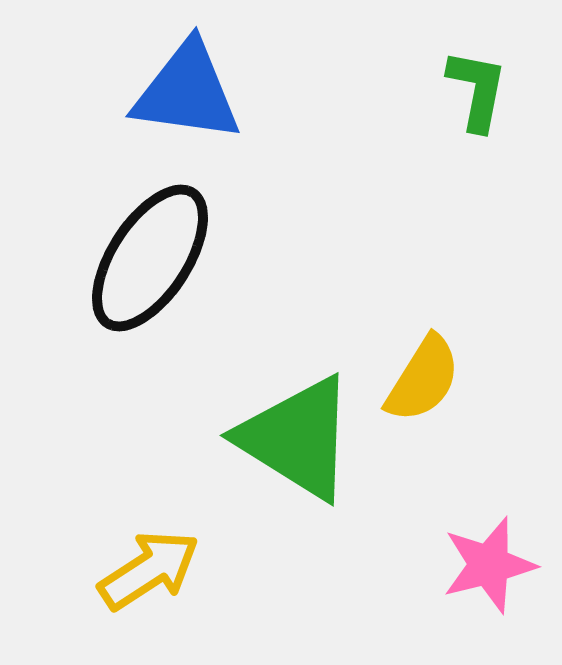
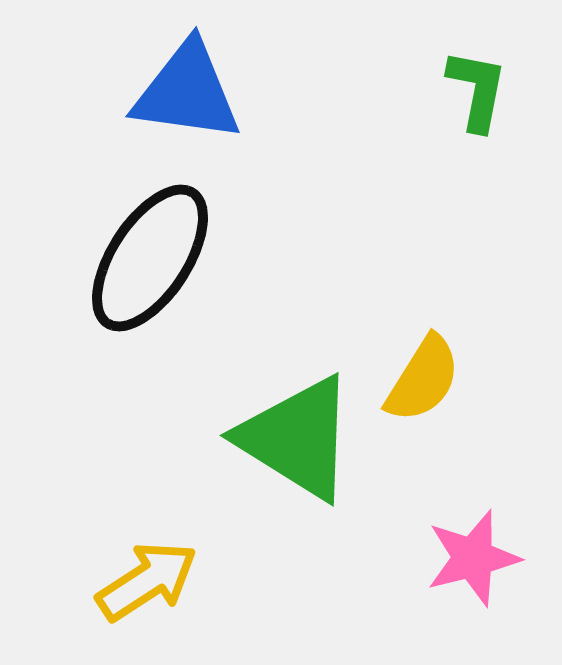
pink star: moved 16 px left, 7 px up
yellow arrow: moved 2 px left, 11 px down
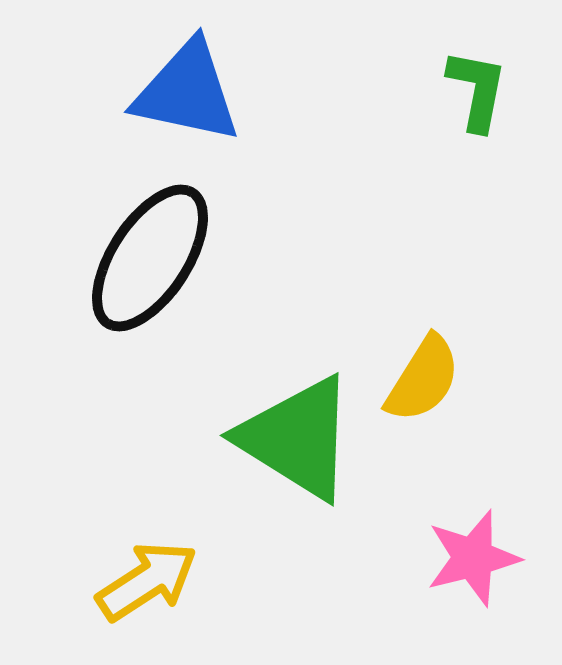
blue triangle: rotated 4 degrees clockwise
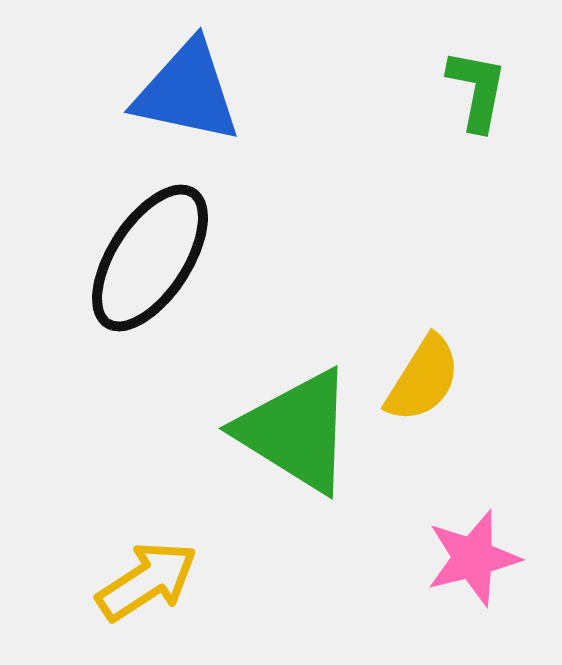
green triangle: moved 1 px left, 7 px up
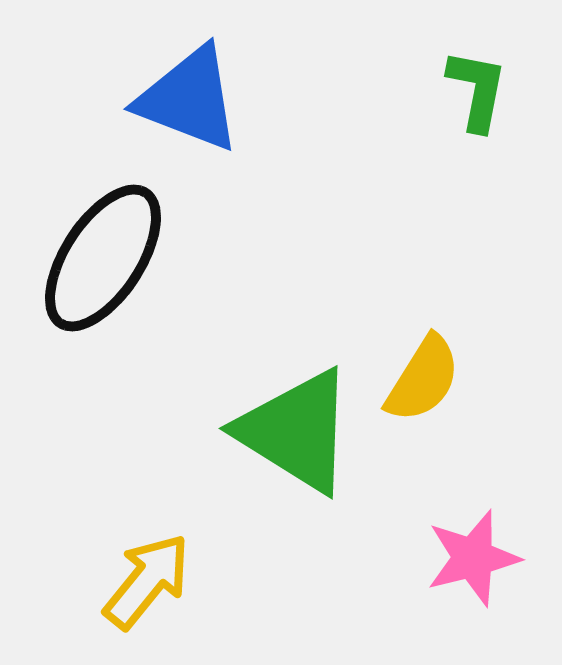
blue triangle: moved 2 px right, 7 px down; rotated 9 degrees clockwise
black ellipse: moved 47 px left
yellow arrow: rotated 18 degrees counterclockwise
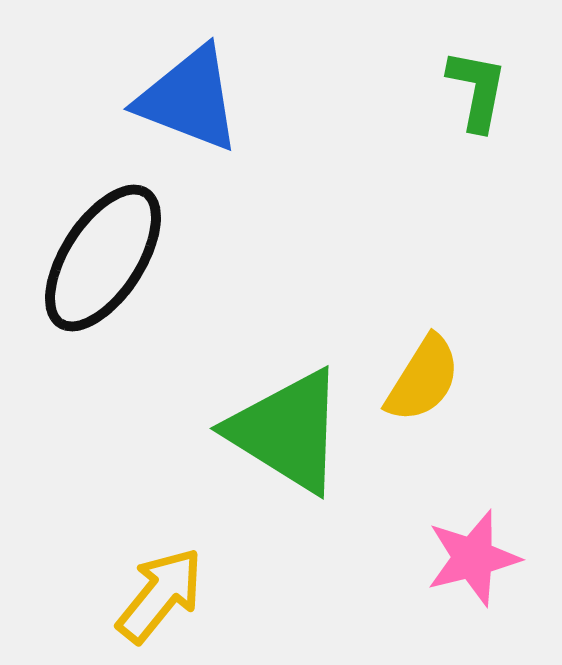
green triangle: moved 9 px left
yellow arrow: moved 13 px right, 14 px down
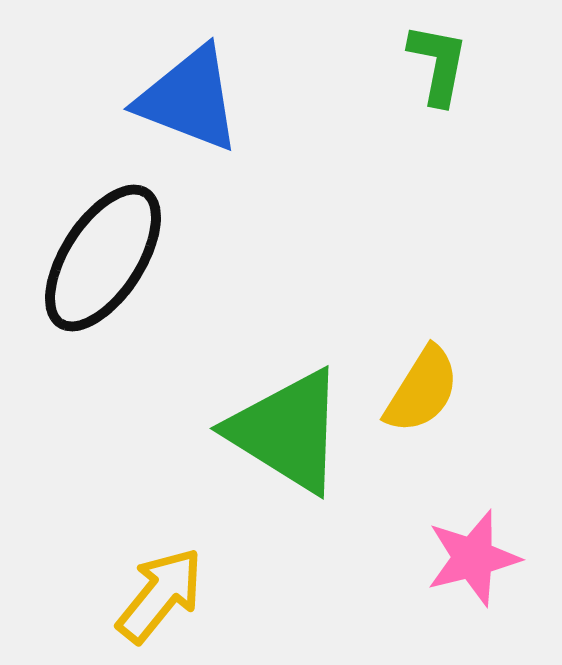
green L-shape: moved 39 px left, 26 px up
yellow semicircle: moved 1 px left, 11 px down
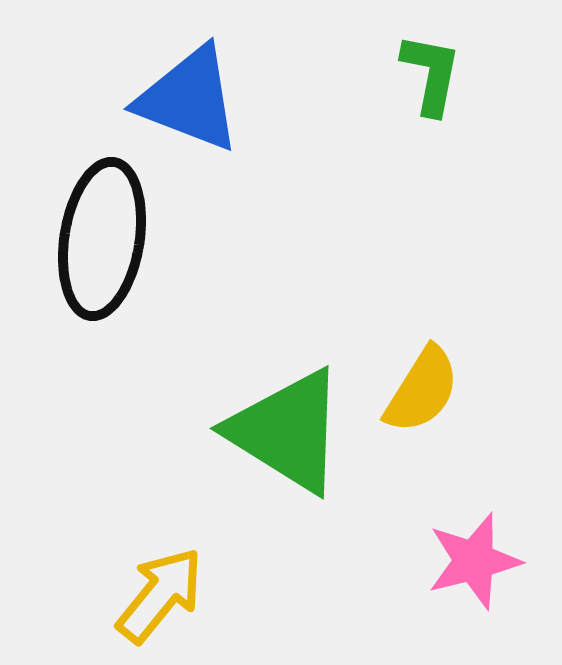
green L-shape: moved 7 px left, 10 px down
black ellipse: moved 1 px left, 19 px up; rotated 24 degrees counterclockwise
pink star: moved 1 px right, 3 px down
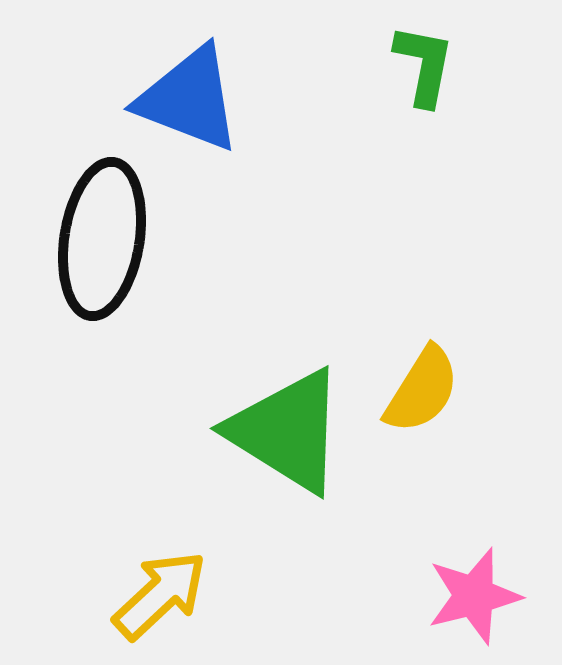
green L-shape: moved 7 px left, 9 px up
pink star: moved 35 px down
yellow arrow: rotated 8 degrees clockwise
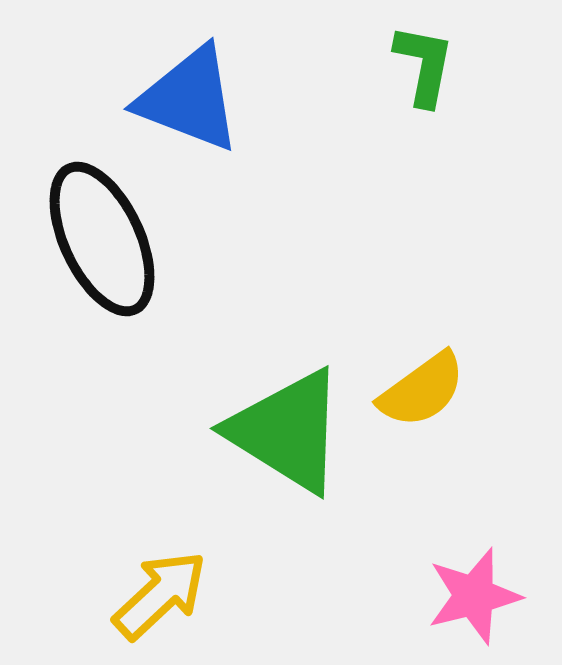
black ellipse: rotated 34 degrees counterclockwise
yellow semicircle: rotated 22 degrees clockwise
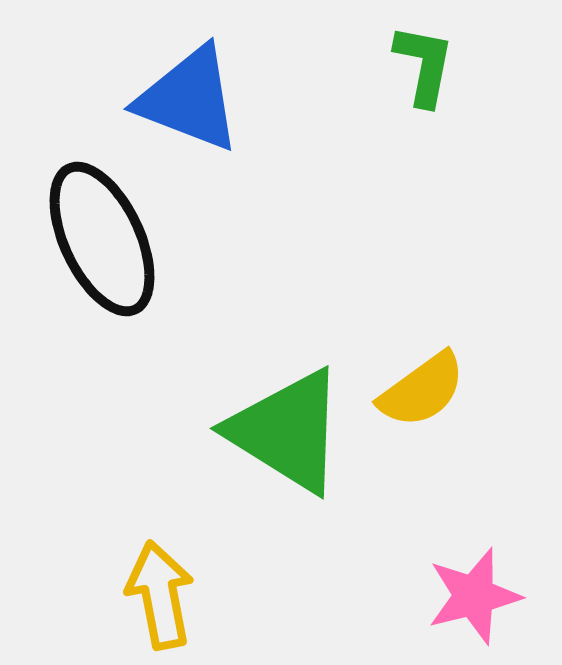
yellow arrow: rotated 58 degrees counterclockwise
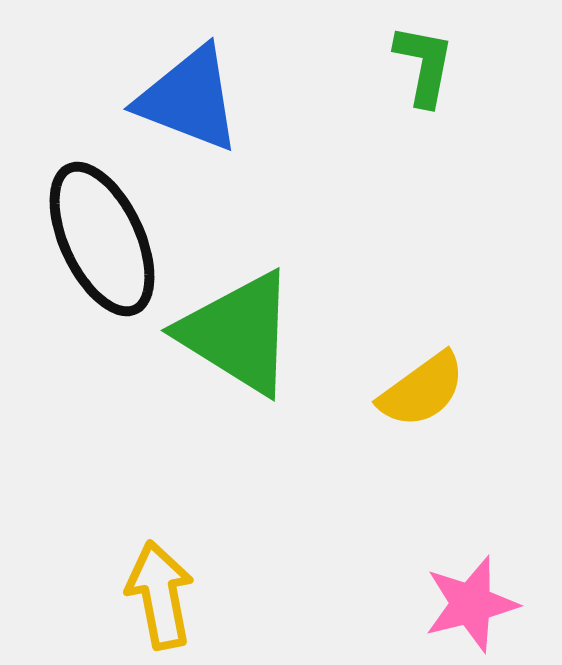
green triangle: moved 49 px left, 98 px up
pink star: moved 3 px left, 8 px down
